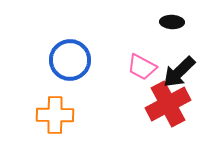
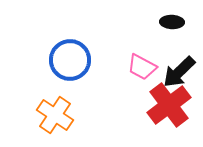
red cross: moved 1 px right, 1 px down; rotated 9 degrees counterclockwise
orange cross: rotated 33 degrees clockwise
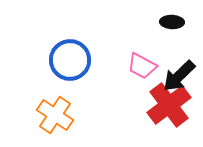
pink trapezoid: moved 1 px up
black arrow: moved 4 px down
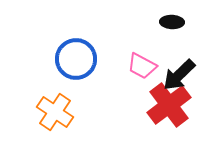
blue circle: moved 6 px right, 1 px up
black arrow: moved 1 px up
orange cross: moved 3 px up
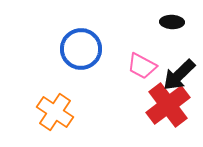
blue circle: moved 5 px right, 10 px up
red cross: moved 1 px left
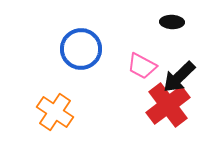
black arrow: moved 2 px down
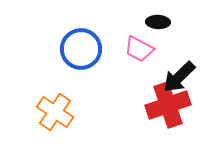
black ellipse: moved 14 px left
pink trapezoid: moved 3 px left, 17 px up
red cross: rotated 18 degrees clockwise
